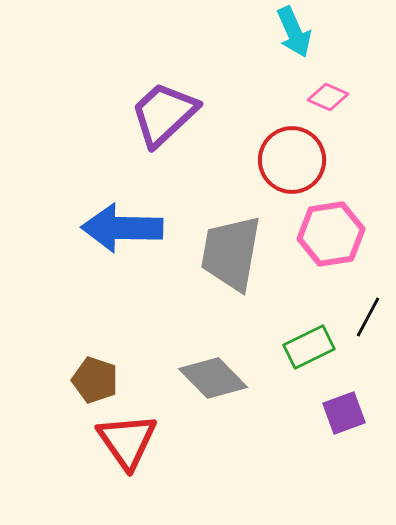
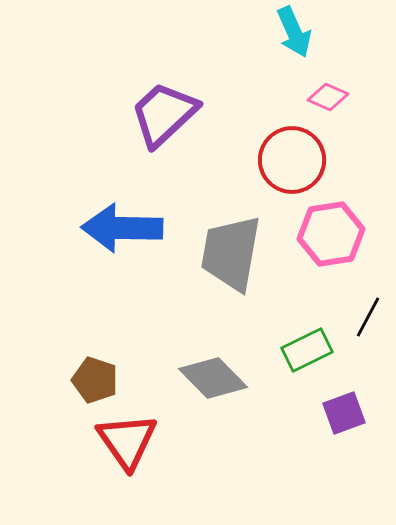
green rectangle: moved 2 px left, 3 px down
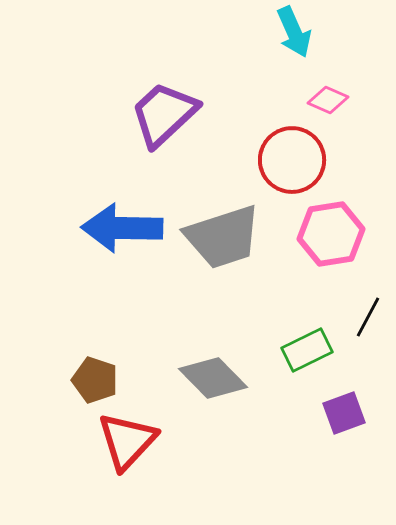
pink diamond: moved 3 px down
gray trapezoid: moved 8 px left, 16 px up; rotated 118 degrees counterclockwise
red triangle: rotated 18 degrees clockwise
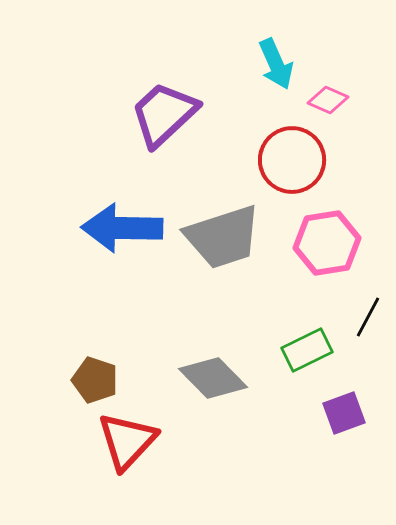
cyan arrow: moved 18 px left, 32 px down
pink hexagon: moved 4 px left, 9 px down
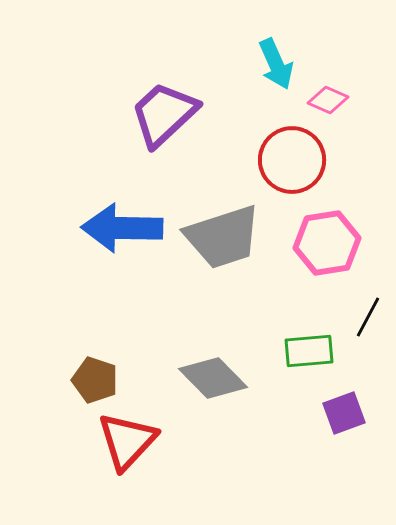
green rectangle: moved 2 px right, 1 px down; rotated 21 degrees clockwise
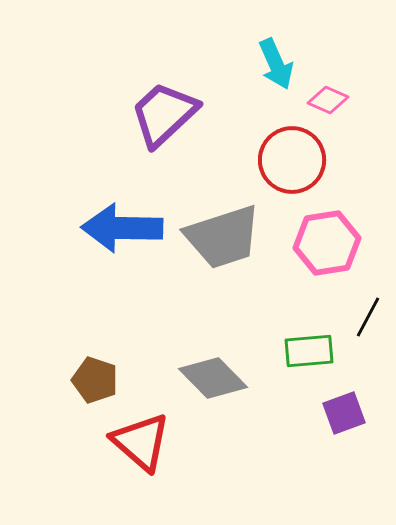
red triangle: moved 14 px right, 1 px down; rotated 32 degrees counterclockwise
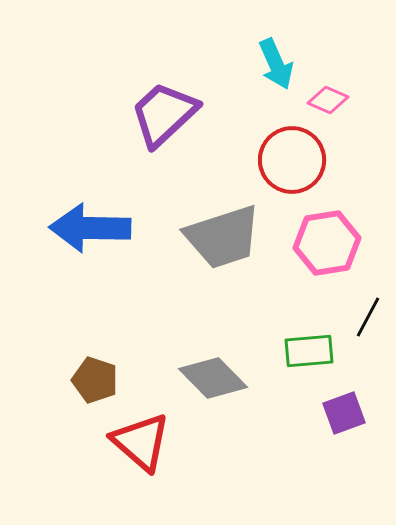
blue arrow: moved 32 px left
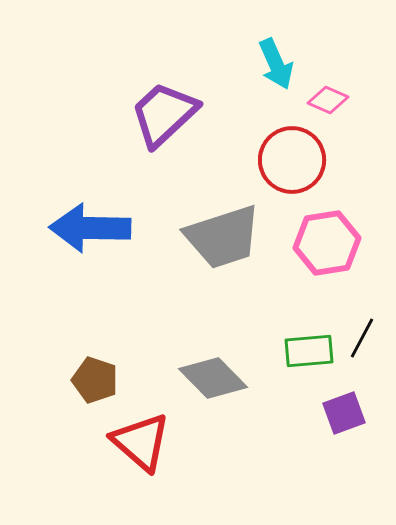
black line: moved 6 px left, 21 px down
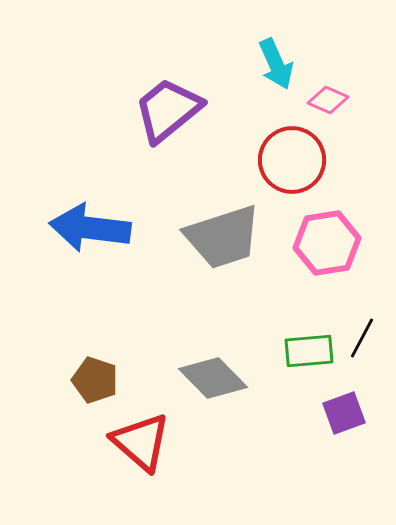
purple trapezoid: moved 4 px right, 4 px up; rotated 4 degrees clockwise
blue arrow: rotated 6 degrees clockwise
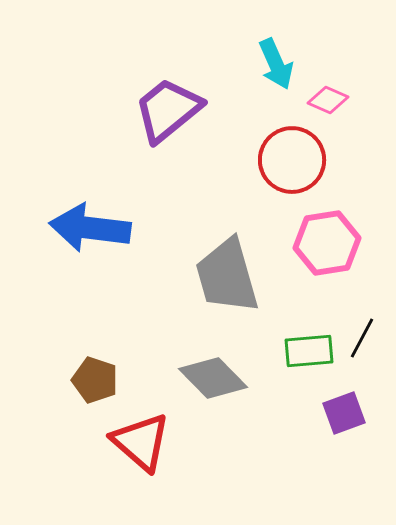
gray trapezoid: moved 4 px right, 39 px down; rotated 92 degrees clockwise
